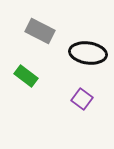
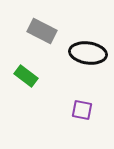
gray rectangle: moved 2 px right
purple square: moved 11 px down; rotated 25 degrees counterclockwise
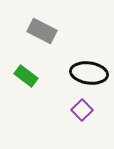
black ellipse: moved 1 px right, 20 px down
purple square: rotated 35 degrees clockwise
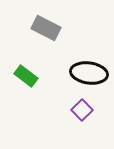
gray rectangle: moved 4 px right, 3 px up
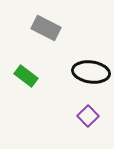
black ellipse: moved 2 px right, 1 px up
purple square: moved 6 px right, 6 px down
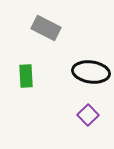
green rectangle: rotated 50 degrees clockwise
purple square: moved 1 px up
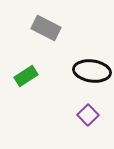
black ellipse: moved 1 px right, 1 px up
green rectangle: rotated 60 degrees clockwise
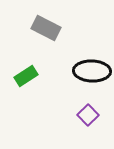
black ellipse: rotated 6 degrees counterclockwise
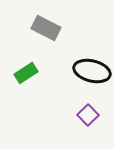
black ellipse: rotated 12 degrees clockwise
green rectangle: moved 3 px up
